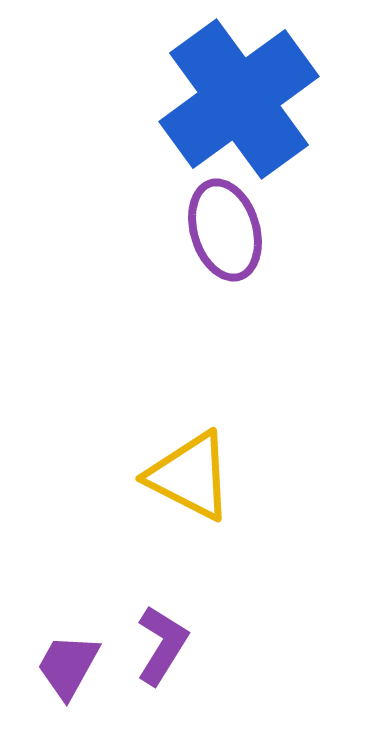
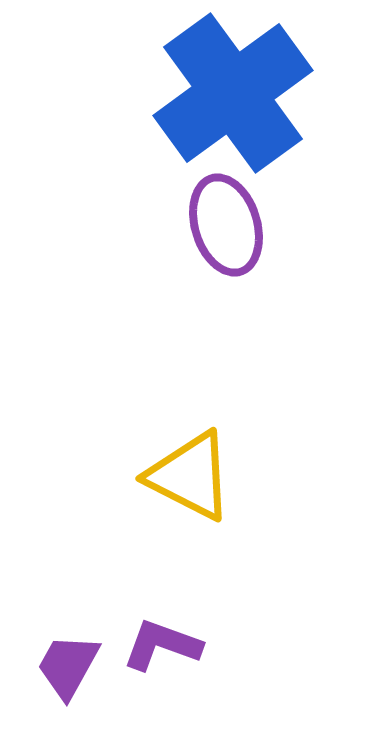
blue cross: moved 6 px left, 6 px up
purple ellipse: moved 1 px right, 5 px up
purple L-shape: rotated 102 degrees counterclockwise
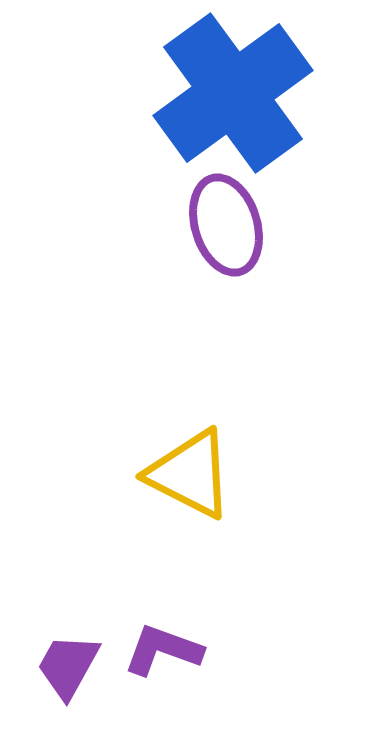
yellow triangle: moved 2 px up
purple L-shape: moved 1 px right, 5 px down
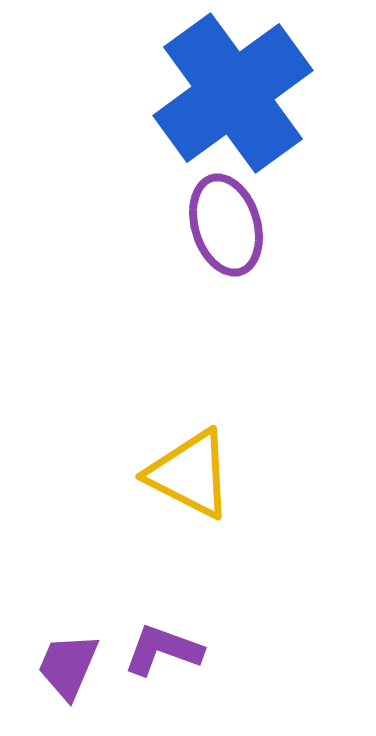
purple trapezoid: rotated 6 degrees counterclockwise
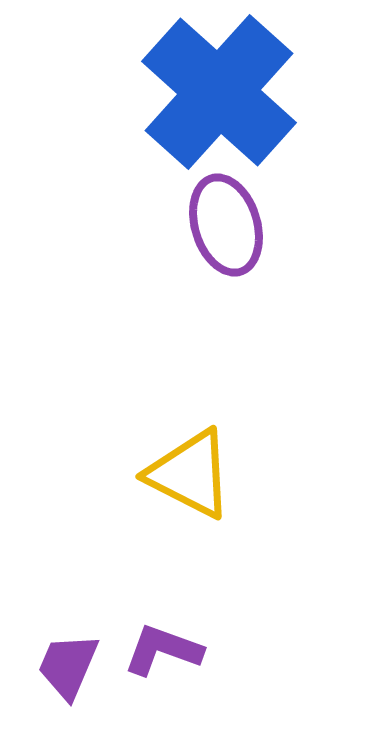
blue cross: moved 14 px left, 1 px up; rotated 12 degrees counterclockwise
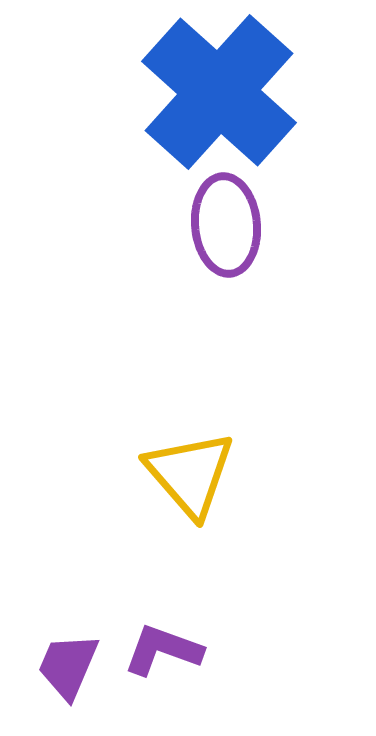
purple ellipse: rotated 12 degrees clockwise
yellow triangle: rotated 22 degrees clockwise
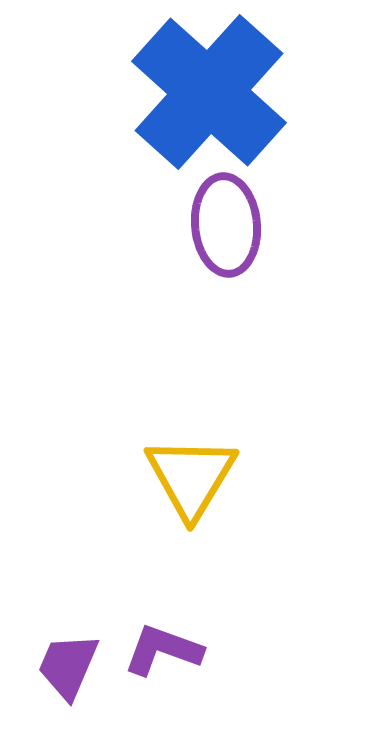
blue cross: moved 10 px left
yellow triangle: moved 1 px right, 3 px down; rotated 12 degrees clockwise
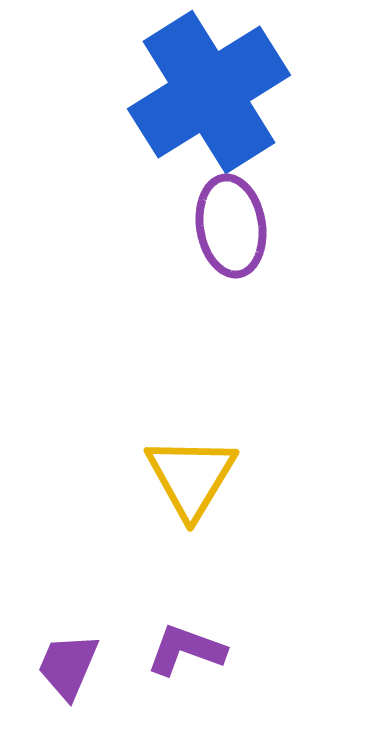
blue cross: rotated 16 degrees clockwise
purple ellipse: moved 5 px right, 1 px down; rotated 4 degrees counterclockwise
purple L-shape: moved 23 px right
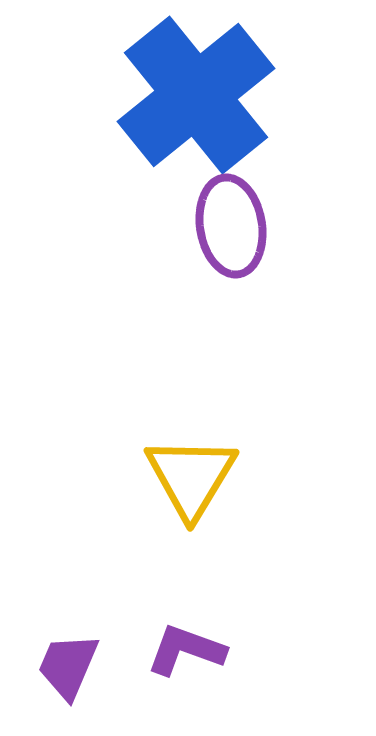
blue cross: moved 13 px left, 3 px down; rotated 7 degrees counterclockwise
